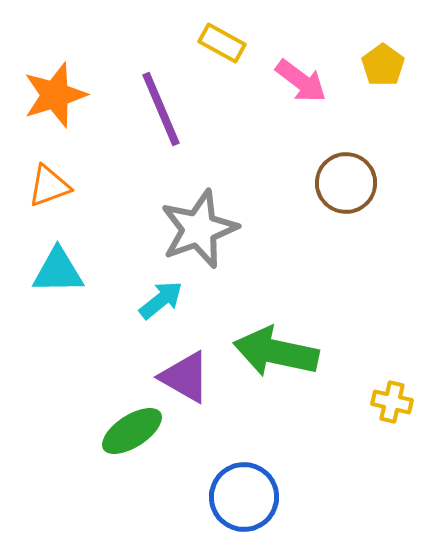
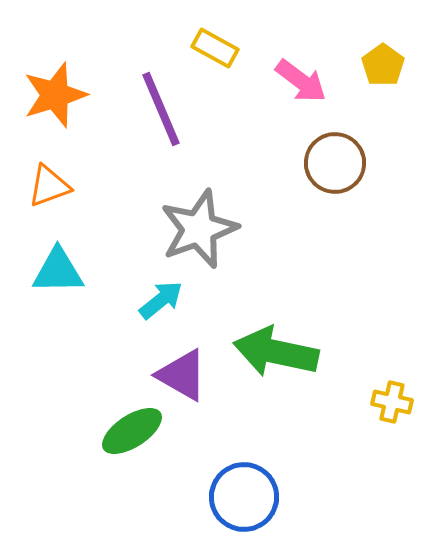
yellow rectangle: moved 7 px left, 5 px down
brown circle: moved 11 px left, 20 px up
purple triangle: moved 3 px left, 2 px up
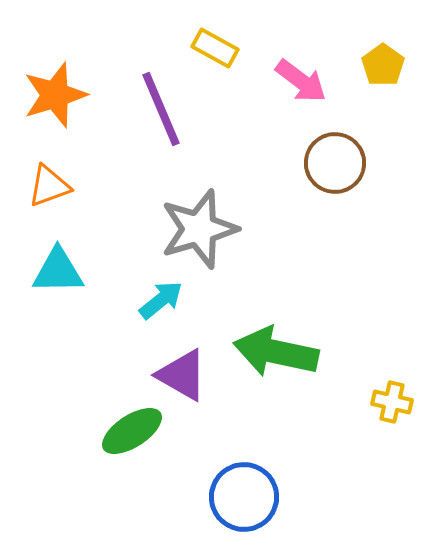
gray star: rotated 4 degrees clockwise
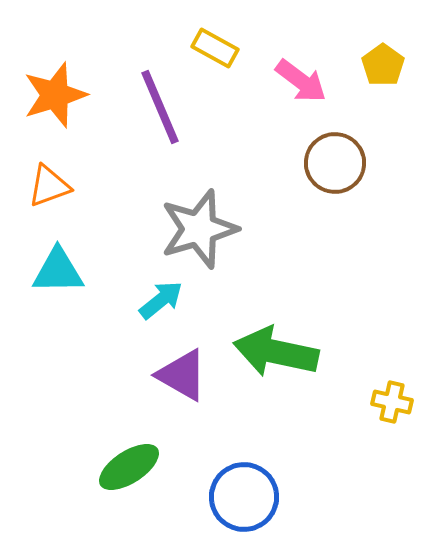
purple line: moved 1 px left, 2 px up
green ellipse: moved 3 px left, 36 px down
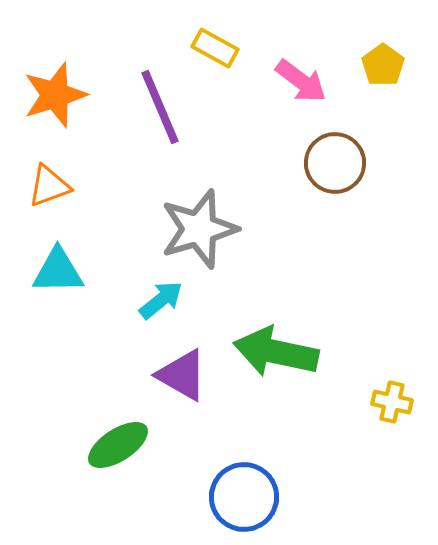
green ellipse: moved 11 px left, 22 px up
